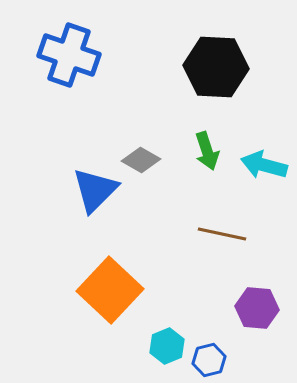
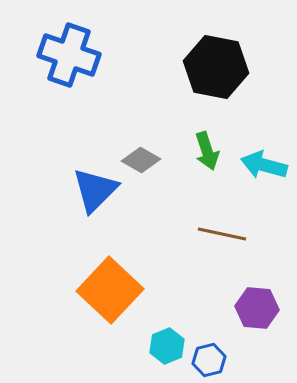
black hexagon: rotated 8 degrees clockwise
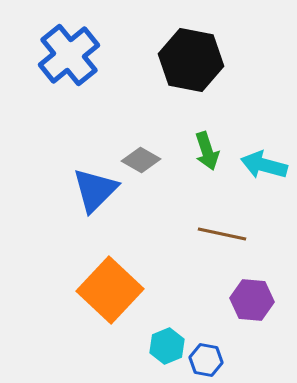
blue cross: rotated 32 degrees clockwise
black hexagon: moved 25 px left, 7 px up
purple hexagon: moved 5 px left, 8 px up
blue hexagon: moved 3 px left; rotated 24 degrees clockwise
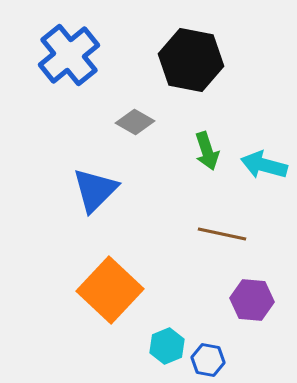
gray diamond: moved 6 px left, 38 px up
blue hexagon: moved 2 px right
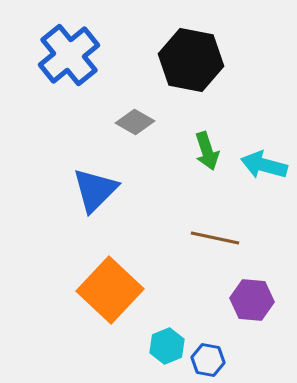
brown line: moved 7 px left, 4 px down
